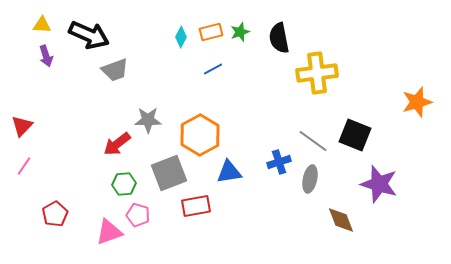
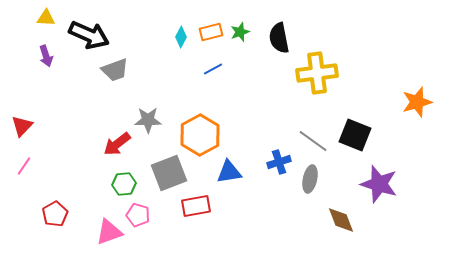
yellow triangle: moved 4 px right, 7 px up
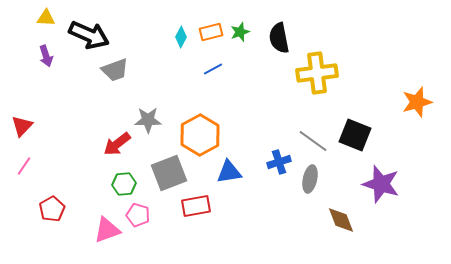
purple star: moved 2 px right
red pentagon: moved 3 px left, 5 px up
pink triangle: moved 2 px left, 2 px up
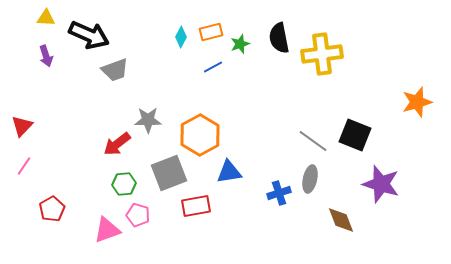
green star: moved 12 px down
blue line: moved 2 px up
yellow cross: moved 5 px right, 19 px up
blue cross: moved 31 px down
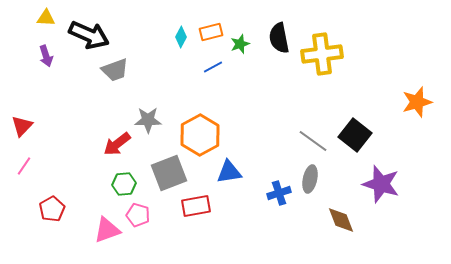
black square: rotated 16 degrees clockwise
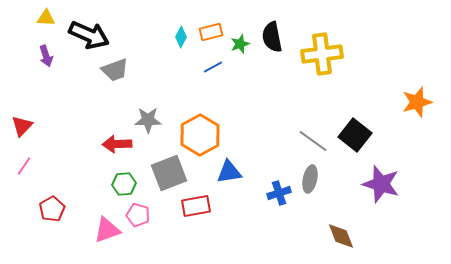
black semicircle: moved 7 px left, 1 px up
red arrow: rotated 36 degrees clockwise
brown diamond: moved 16 px down
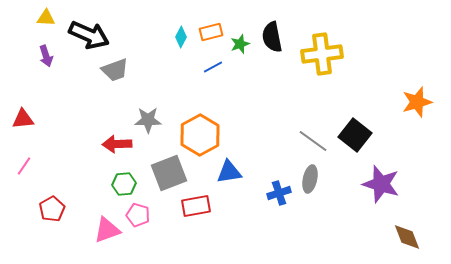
red triangle: moved 1 px right, 7 px up; rotated 40 degrees clockwise
brown diamond: moved 66 px right, 1 px down
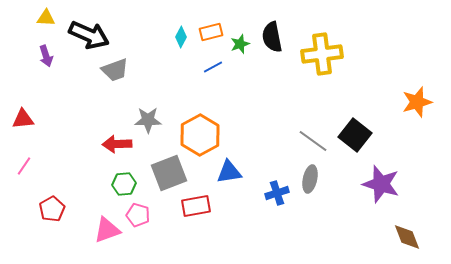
blue cross: moved 2 px left
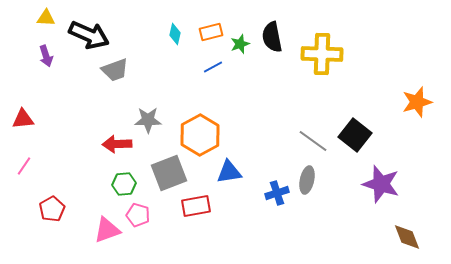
cyan diamond: moved 6 px left, 3 px up; rotated 15 degrees counterclockwise
yellow cross: rotated 9 degrees clockwise
gray ellipse: moved 3 px left, 1 px down
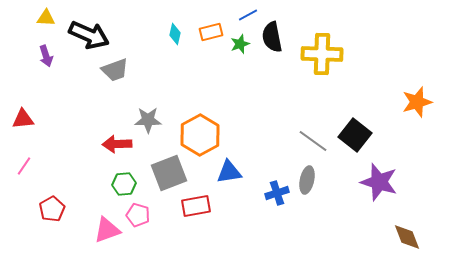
blue line: moved 35 px right, 52 px up
purple star: moved 2 px left, 2 px up
